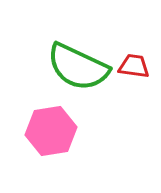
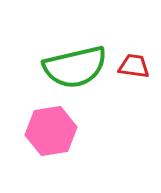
green semicircle: moved 3 px left; rotated 38 degrees counterclockwise
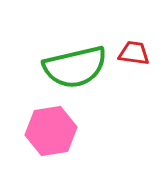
red trapezoid: moved 13 px up
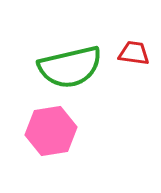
green semicircle: moved 5 px left
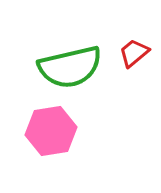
red trapezoid: rotated 48 degrees counterclockwise
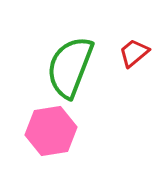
green semicircle: rotated 124 degrees clockwise
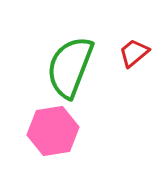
pink hexagon: moved 2 px right
